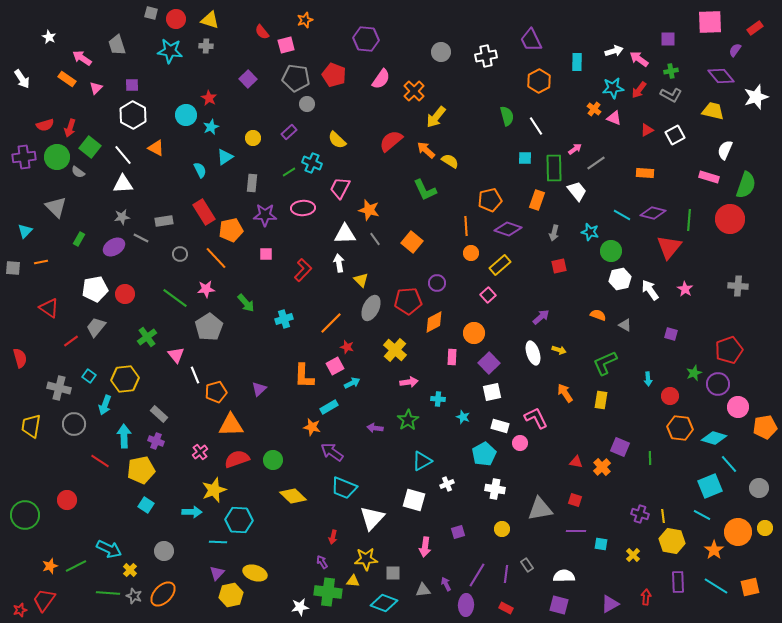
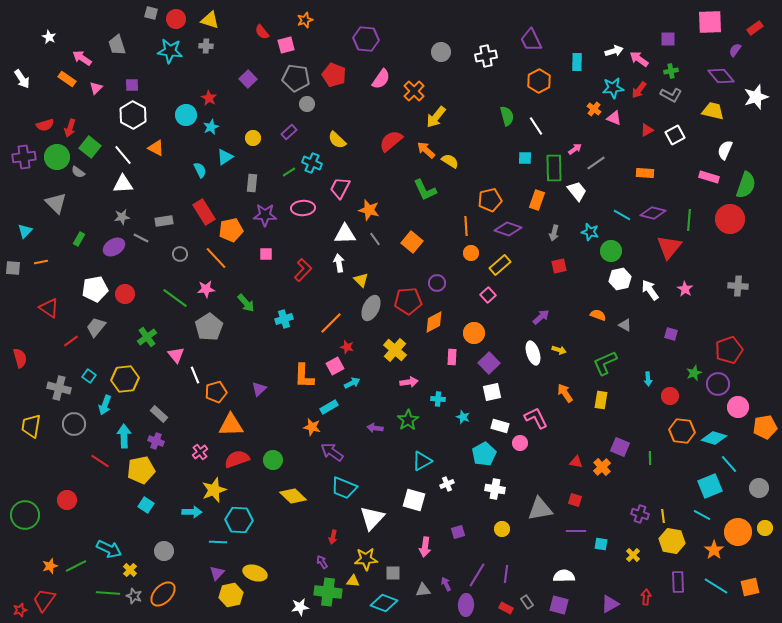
gray triangle at (56, 207): moved 4 px up
orange hexagon at (680, 428): moved 2 px right, 3 px down
gray rectangle at (527, 565): moved 37 px down
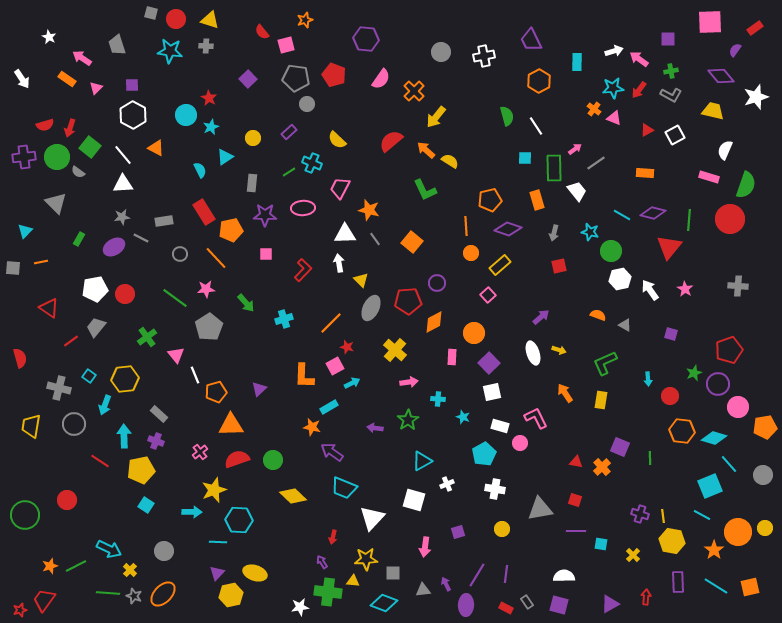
white cross at (486, 56): moved 2 px left
orange rectangle at (537, 200): rotated 36 degrees counterclockwise
gray circle at (759, 488): moved 4 px right, 13 px up
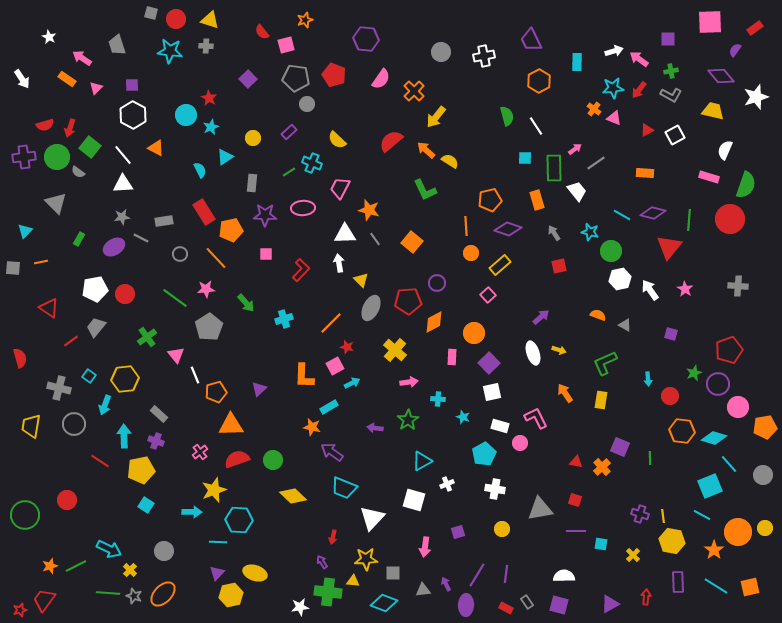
gray arrow at (554, 233): rotated 133 degrees clockwise
red L-shape at (303, 270): moved 2 px left
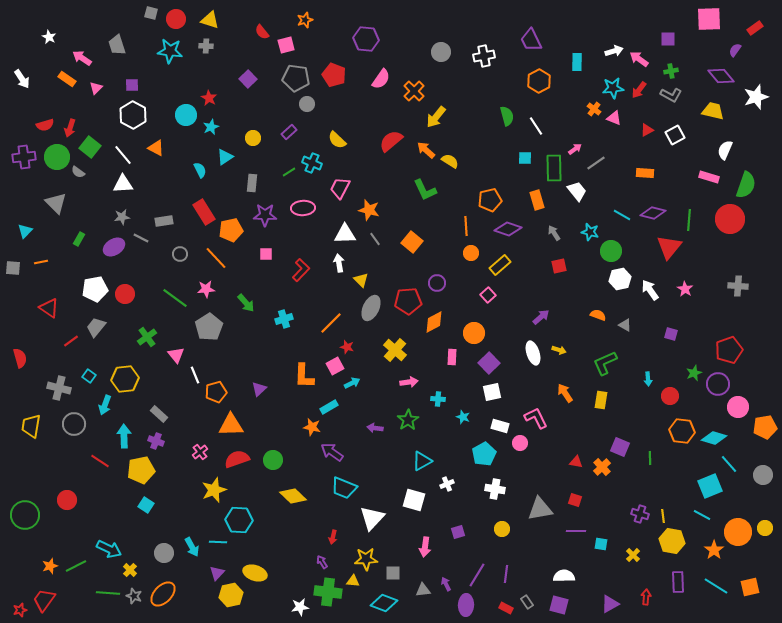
pink square at (710, 22): moved 1 px left, 3 px up
cyan arrow at (192, 512): moved 35 px down; rotated 60 degrees clockwise
gray circle at (164, 551): moved 2 px down
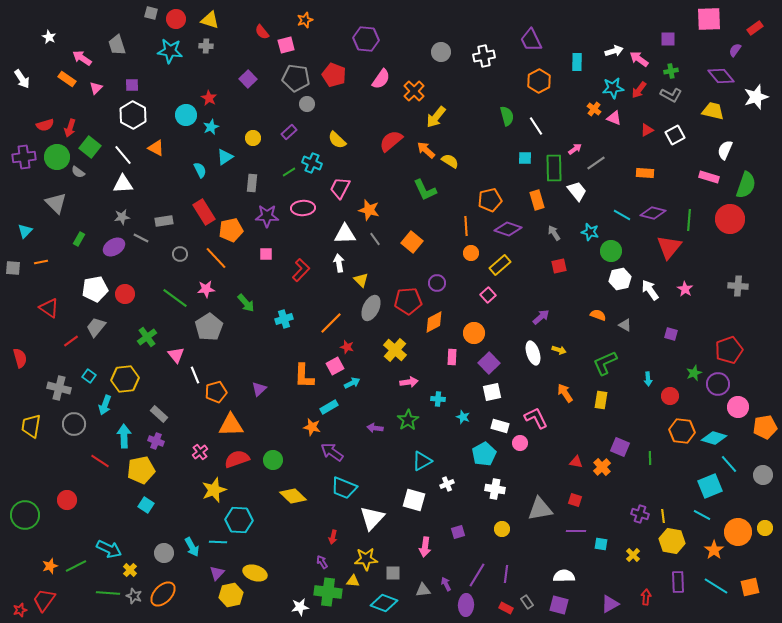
purple star at (265, 215): moved 2 px right, 1 px down
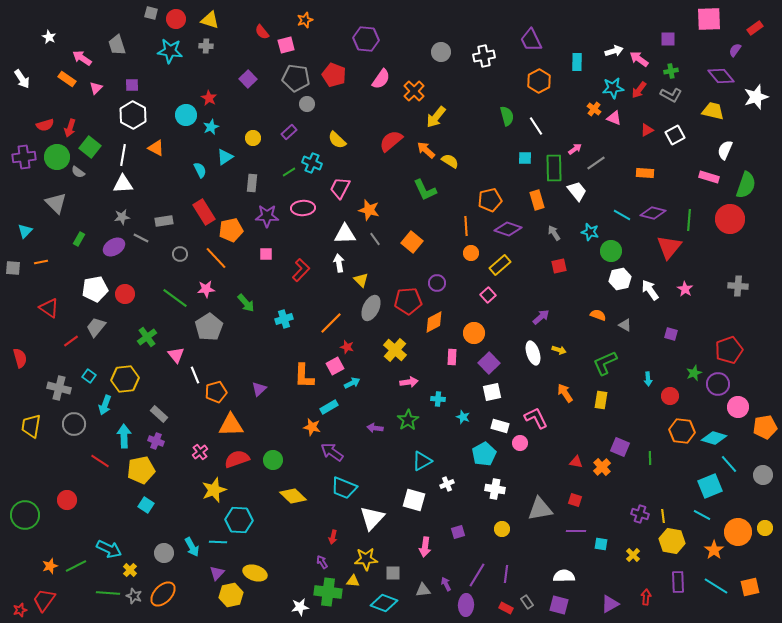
white line at (123, 155): rotated 50 degrees clockwise
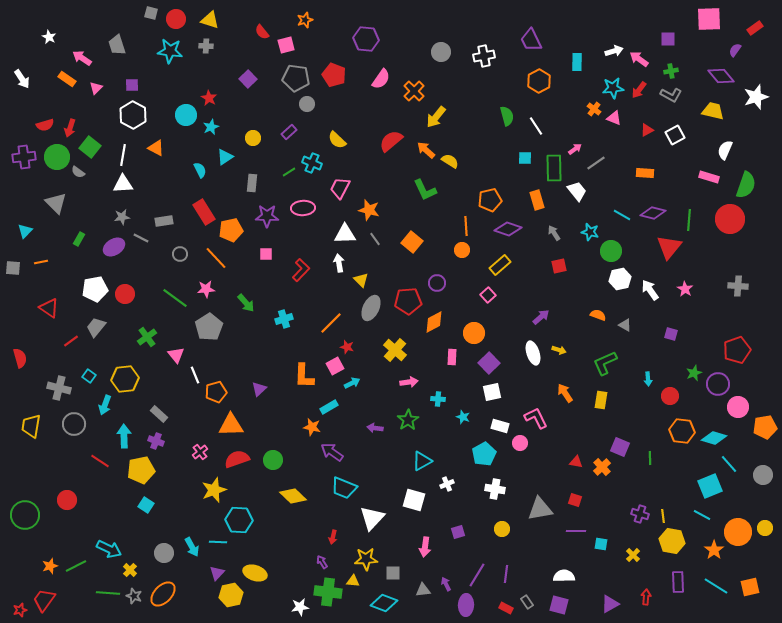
orange circle at (471, 253): moved 9 px left, 3 px up
red pentagon at (729, 350): moved 8 px right
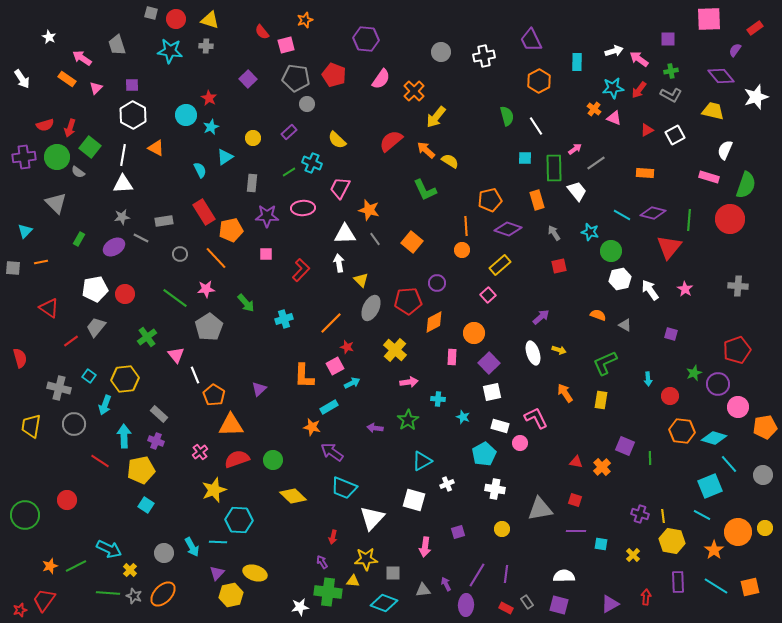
orange pentagon at (216, 392): moved 2 px left, 3 px down; rotated 25 degrees counterclockwise
purple square at (620, 447): moved 5 px right, 1 px up
